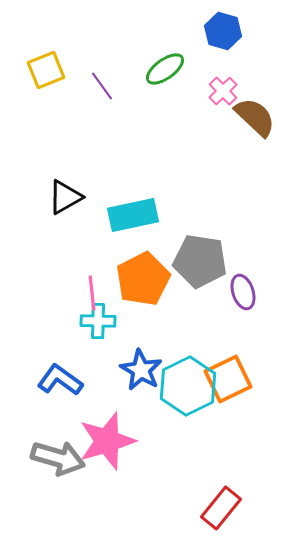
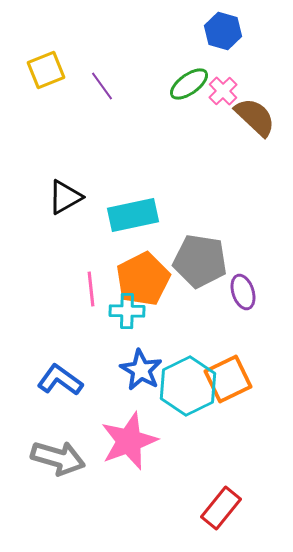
green ellipse: moved 24 px right, 15 px down
pink line: moved 1 px left, 4 px up
cyan cross: moved 29 px right, 10 px up
pink star: moved 22 px right; rotated 4 degrees counterclockwise
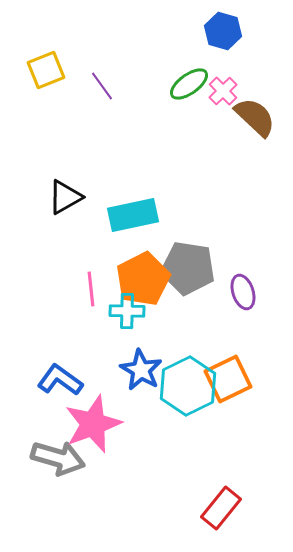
gray pentagon: moved 12 px left, 7 px down
pink star: moved 36 px left, 17 px up
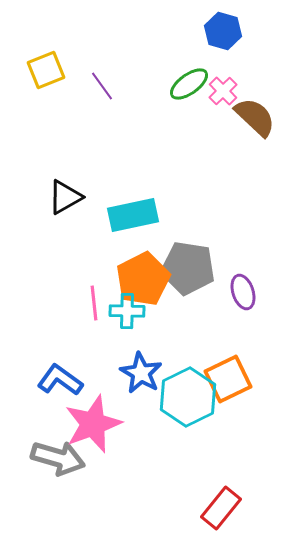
pink line: moved 3 px right, 14 px down
blue star: moved 3 px down
cyan hexagon: moved 11 px down
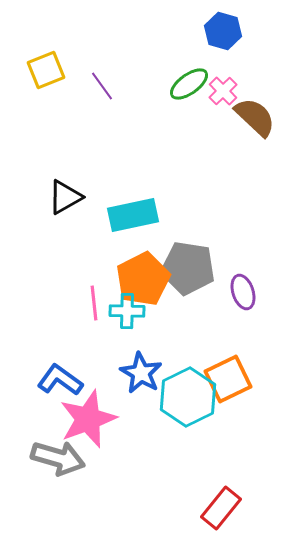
pink star: moved 5 px left, 5 px up
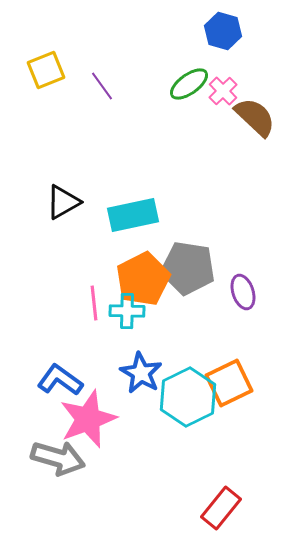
black triangle: moved 2 px left, 5 px down
orange square: moved 1 px right, 4 px down
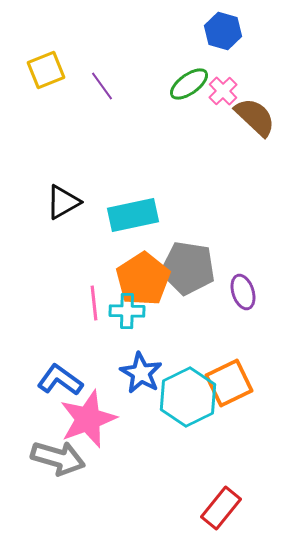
orange pentagon: rotated 6 degrees counterclockwise
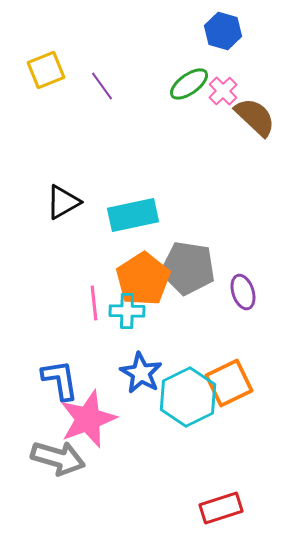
blue L-shape: rotated 45 degrees clockwise
red rectangle: rotated 33 degrees clockwise
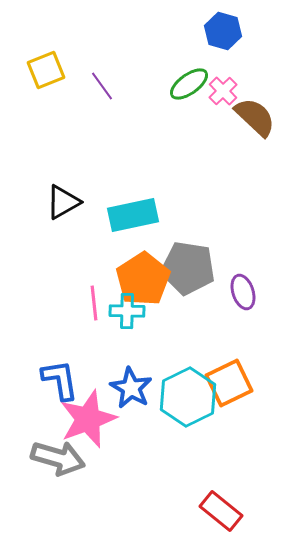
blue star: moved 10 px left, 15 px down
red rectangle: moved 3 px down; rotated 57 degrees clockwise
